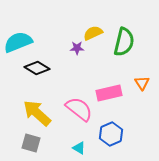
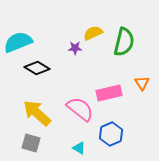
purple star: moved 2 px left
pink semicircle: moved 1 px right
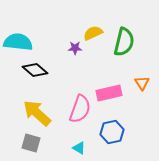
cyan semicircle: rotated 28 degrees clockwise
black diamond: moved 2 px left, 2 px down; rotated 10 degrees clockwise
pink semicircle: rotated 72 degrees clockwise
blue hexagon: moved 1 px right, 2 px up; rotated 10 degrees clockwise
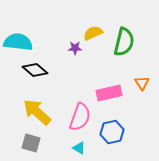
pink semicircle: moved 8 px down
yellow arrow: moved 1 px up
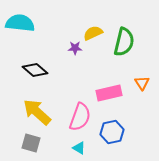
cyan semicircle: moved 2 px right, 19 px up
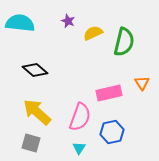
purple star: moved 7 px left, 27 px up; rotated 24 degrees clockwise
cyan triangle: rotated 32 degrees clockwise
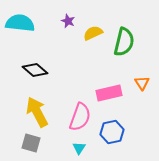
yellow arrow: rotated 20 degrees clockwise
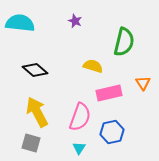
purple star: moved 7 px right
yellow semicircle: moved 33 px down; rotated 42 degrees clockwise
orange triangle: moved 1 px right
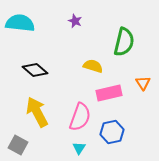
gray square: moved 13 px left, 2 px down; rotated 12 degrees clockwise
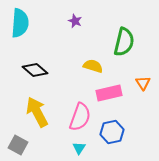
cyan semicircle: rotated 88 degrees clockwise
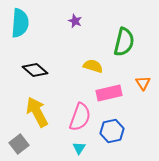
blue hexagon: moved 1 px up
gray square: moved 1 px right, 1 px up; rotated 24 degrees clockwise
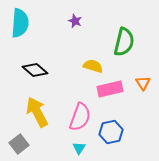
pink rectangle: moved 1 px right, 4 px up
blue hexagon: moved 1 px left, 1 px down
